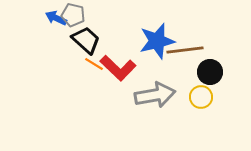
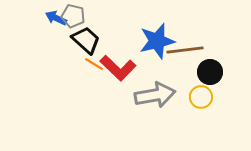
gray pentagon: moved 1 px down
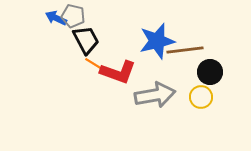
black trapezoid: rotated 20 degrees clockwise
red L-shape: moved 4 px down; rotated 24 degrees counterclockwise
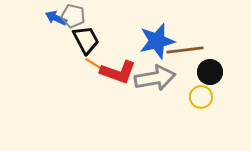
gray arrow: moved 17 px up
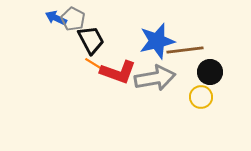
gray pentagon: moved 3 px down; rotated 15 degrees clockwise
black trapezoid: moved 5 px right
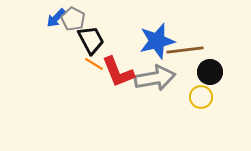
blue arrow: rotated 70 degrees counterclockwise
red L-shape: rotated 48 degrees clockwise
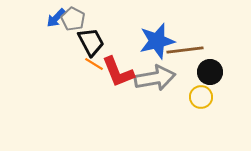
black trapezoid: moved 2 px down
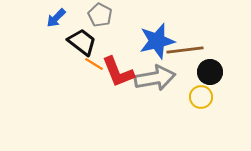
gray pentagon: moved 27 px right, 4 px up
black trapezoid: moved 9 px left; rotated 24 degrees counterclockwise
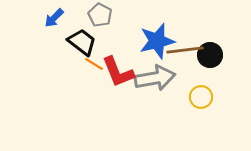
blue arrow: moved 2 px left
black circle: moved 17 px up
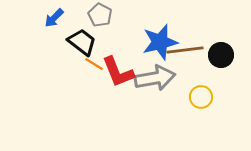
blue star: moved 3 px right, 1 px down
black circle: moved 11 px right
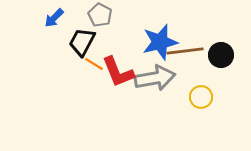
black trapezoid: rotated 100 degrees counterclockwise
brown line: moved 1 px down
